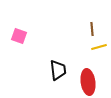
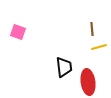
pink square: moved 1 px left, 4 px up
black trapezoid: moved 6 px right, 3 px up
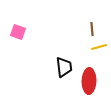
red ellipse: moved 1 px right, 1 px up; rotated 10 degrees clockwise
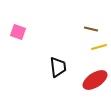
brown line: moved 1 px left; rotated 72 degrees counterclockwise
black trapezoid: moved 6 px left
red ellipse: moved 6 px right, 1 px up; rotated 55 degrees clockwise
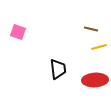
black trapezoid: moved 2 px down
red ellipse: rotated 30 degrees clockwise
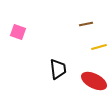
brown line: moved 5 px left, 5 px up; rotated 24 degrees counterclockwise
red ellipse: moved 1 px left, 1 px down; rotated 30 degrees clockwise
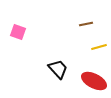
black trapezoid: rotated 35 degrees counterclockwise
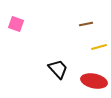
pink square: moved 2 px left, 8 px up
red ellipse: rotated 15 degrees counterclockwise
